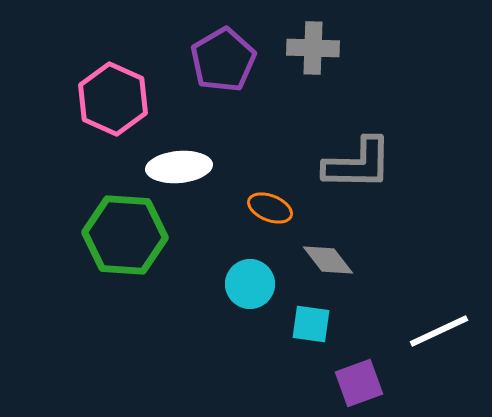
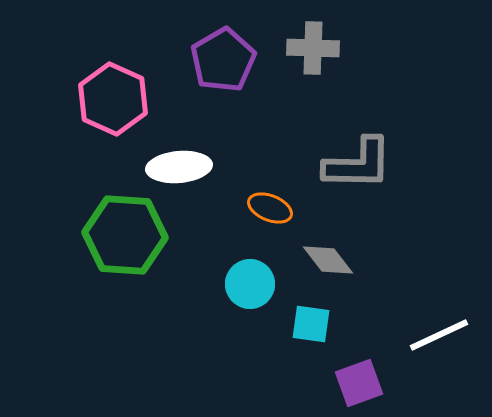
white line: moved 4 px down
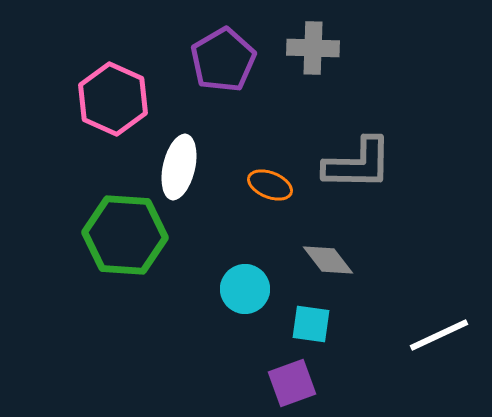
white ellipse: rotated 72 degrees counterclockwise
orange ellipse: moved 23 px up
cyan circle: moved 5 px left, 5 px down
purple square: moved 67 px left
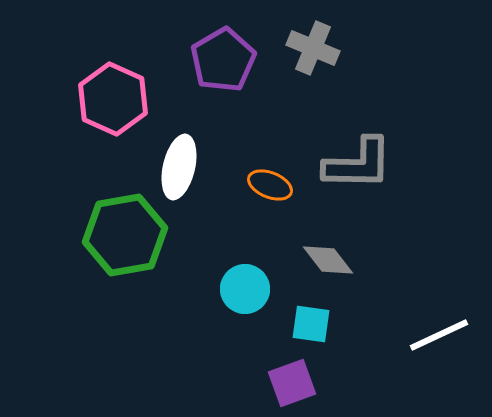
gray cross: rotated 21 degrees clockwise
green hexagon: rotated 14 degrees counterclockwise
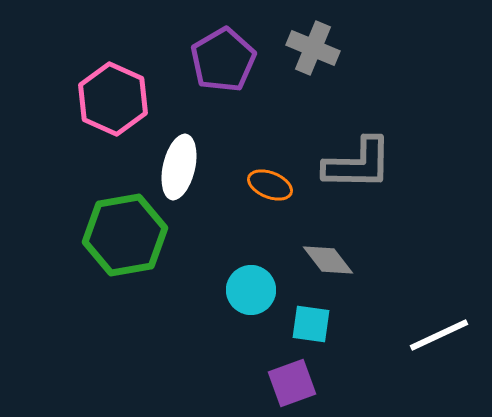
cyan circle: moved 6 px right, 1 px down
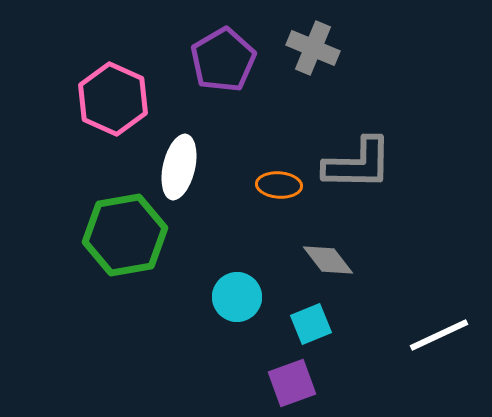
orange ellipse: moved 9 px right; rotated 18 degrees counterclockwise
cyan circle: moved 14 px left, 7 px down
cyan square: rotated 30 degrees counterclockwise
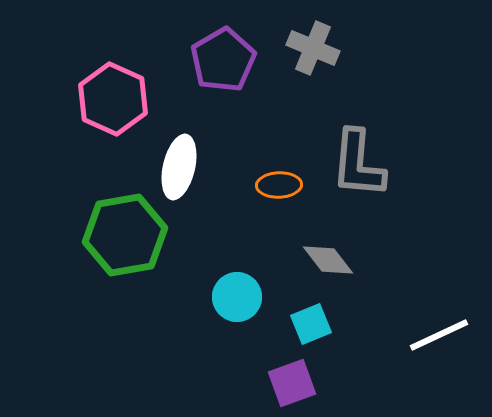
gray L-shape: rotated 94 degrees clockwise
orange ellipse: rotated 6 degrees counterclockwise
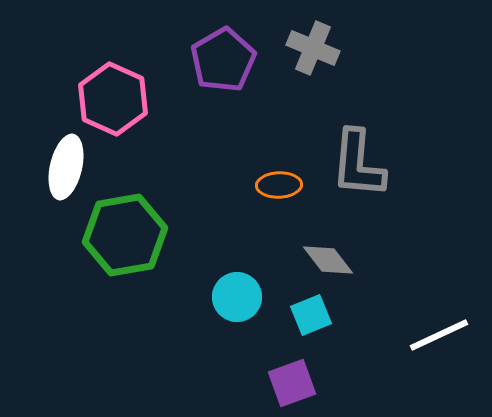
white ellipse: moved 113 px left
cyan square: moved 9 px up
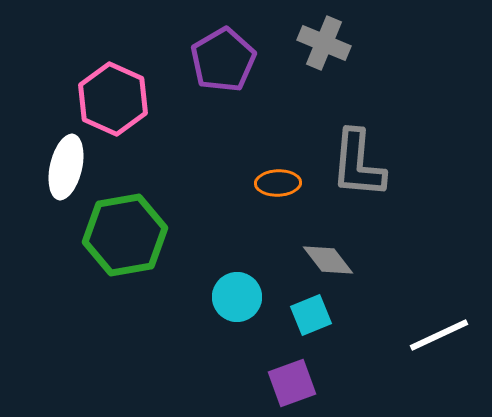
gray cross: moved 11 px right, 5 px up
orange ellipse: moved 1 px left, 2 px up
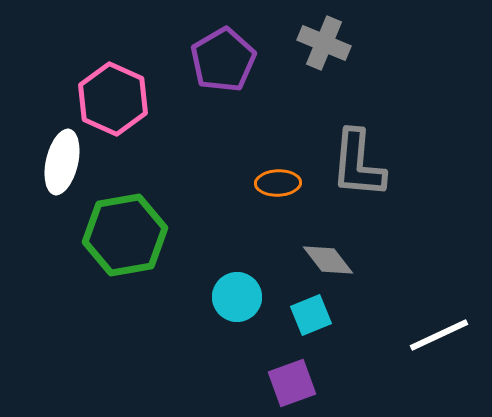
white ellipse: moved 4 px left, 5 px up
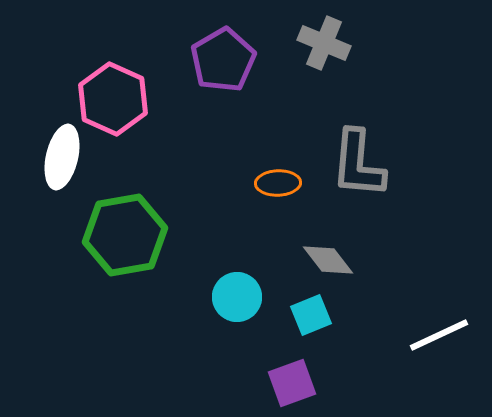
white ellipse: moved 5 px up
